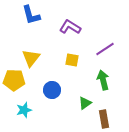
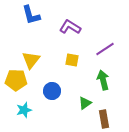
yellow triangle: moved 2 px down
yellow pentagon: moved 2 px right
blue circle: moved 1 px down
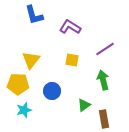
blue L-shape: moved 3 px right
yellow pentagon: moved 2 px right, 4 px down
green triangle: moved 1 px left, 2 px down
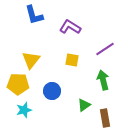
brown rectangle: moved 1 px right, 1 px up
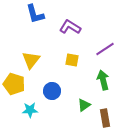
blue L-shape: moved 1 px right, 1 px up
yellow pentagon: moved 4 px left; rotated 15 degrees clockwise
cyan star: moved 6 px right; rotated 14 degrees clockwise
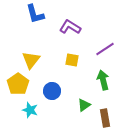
yellow pentagon: moved 4 px right; rotated 20 degrees clockwise
cyan star: rotated 21 degrees clockwise
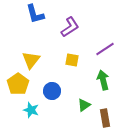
purple L-shape: rotated 115 degrees clockwise
cyan star: moved 1 px right
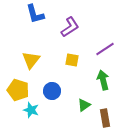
yellow pentagon: moved 6 px down; rotated 20 degrees counterclockwise
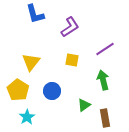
yellow triangle: moved 2 px down
yellow pentagon: rotated 15 degrees clockwise
cyan star: moved 4 px left, 7 px down; rotated 21 degrees clockwise
